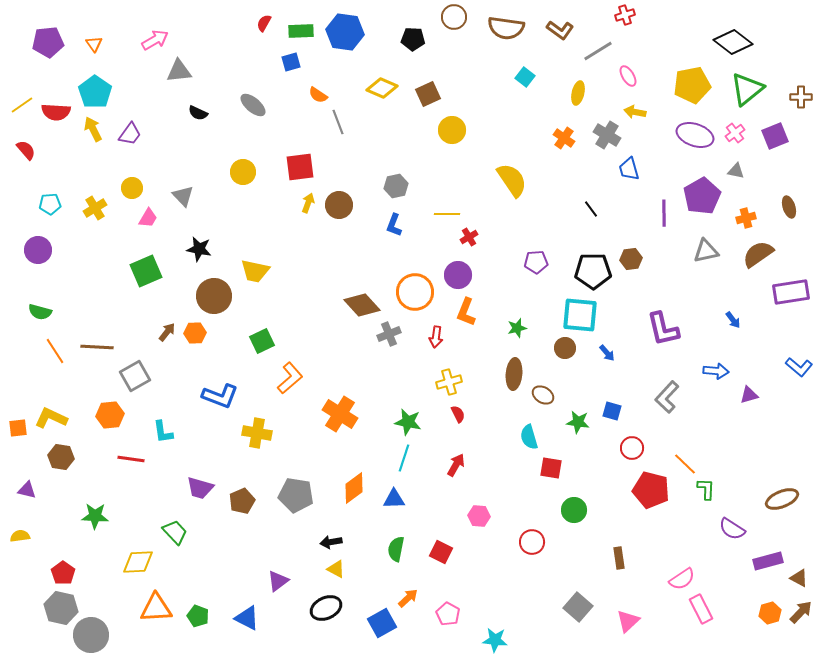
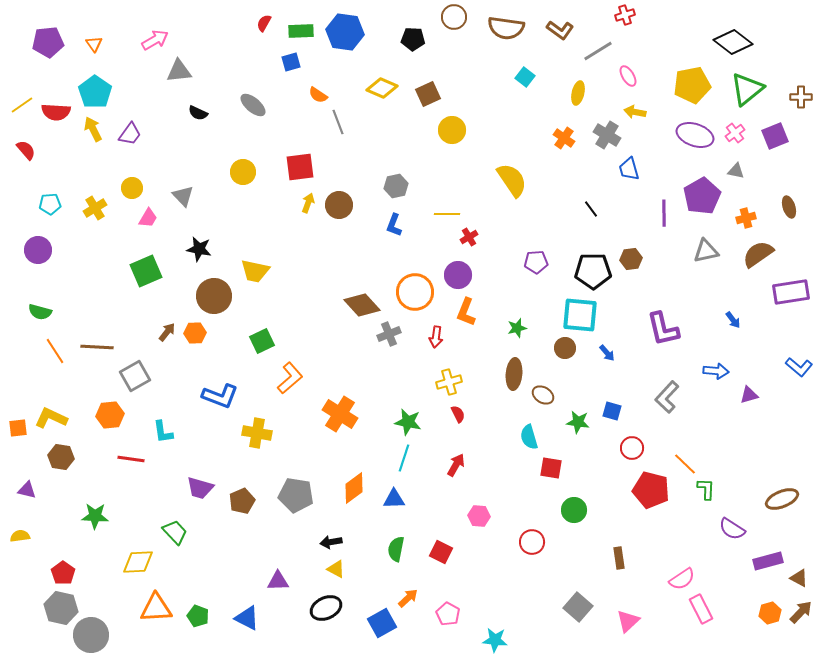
purple triangle at (278, 581): rotated 35 degrees clockwise
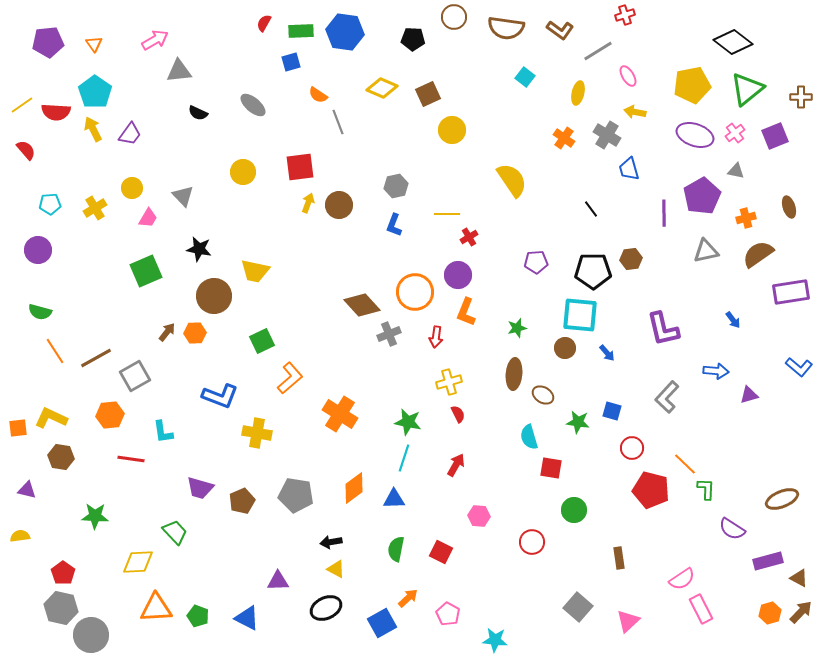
brown line at (97, 347): moved 1 px left, 11 px down; rotated 32 degrees counterclockwise
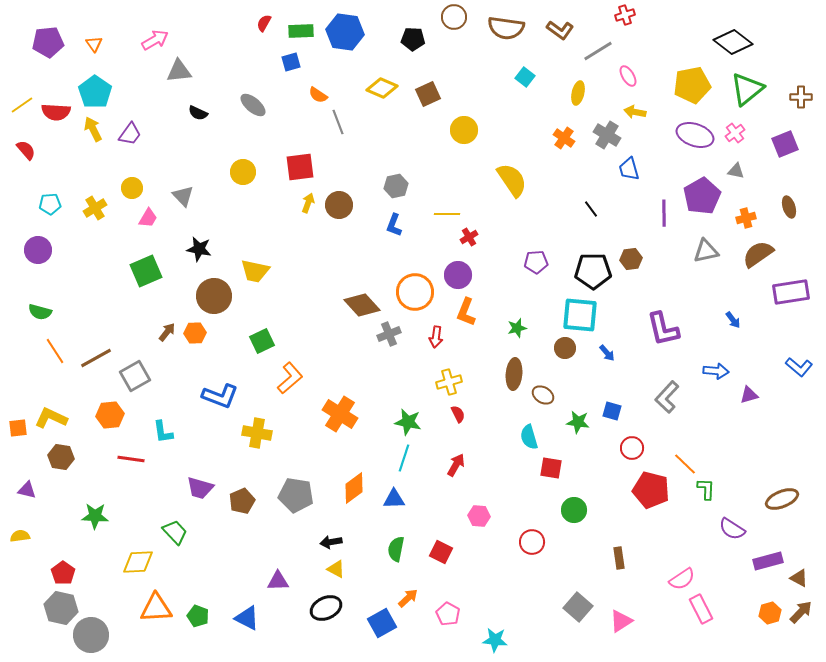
yellow circle at (452, 130): moved 12 px right
purple square at (775, 136): moved 10 px right, 8 px down
pink triangle at (628, 621): moved 7 px left; rotated 10 degrees clockwise
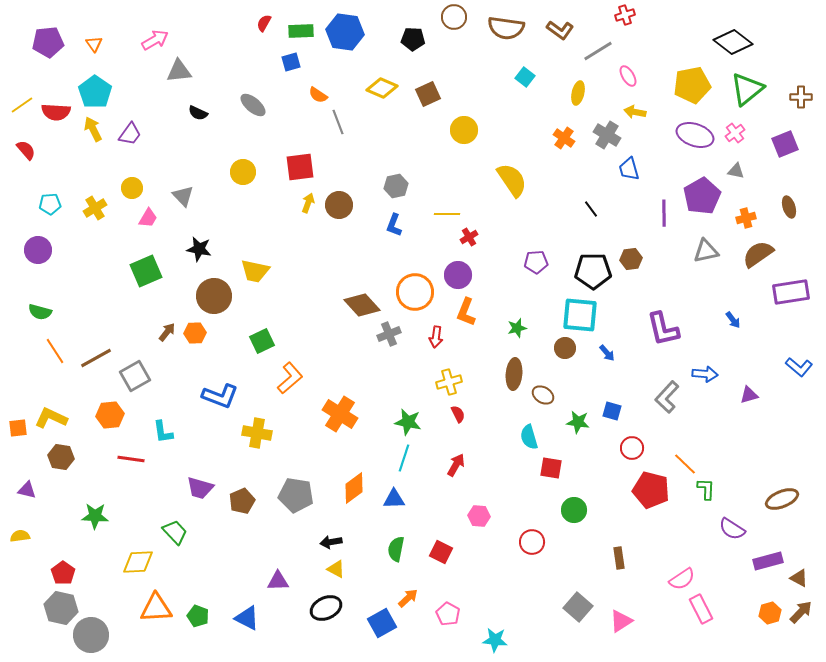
blue arrow at (716, 371): moved 11 px left, 3 px down
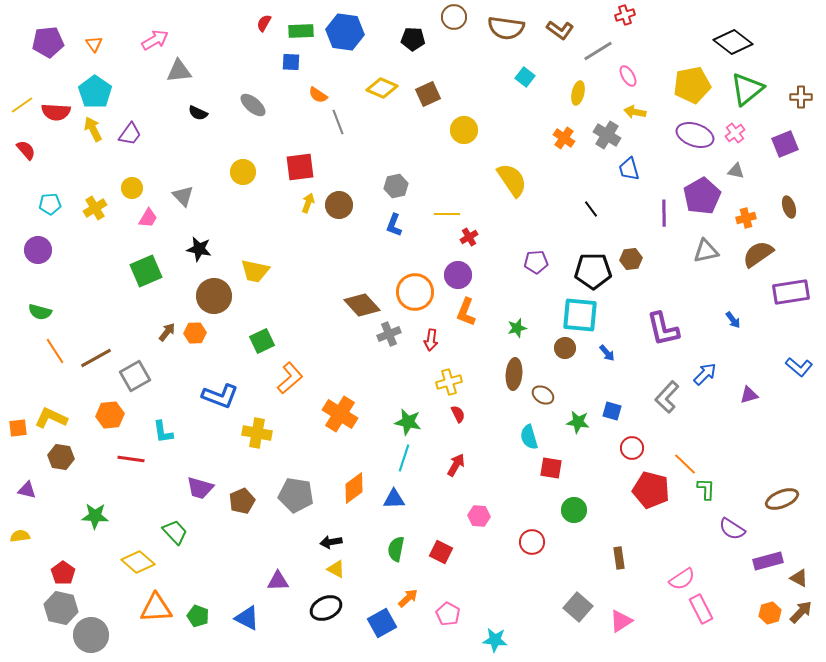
blue square at (291, 62): rotated 18 degrees clockwise
red arrow at (436, 337): moved 5 px left, 3 px down
blue arrow at (705, 374): rotated 50 degrees counterclockwise
yellow diamond at (138, 562): rotated 44 degrees clockwise
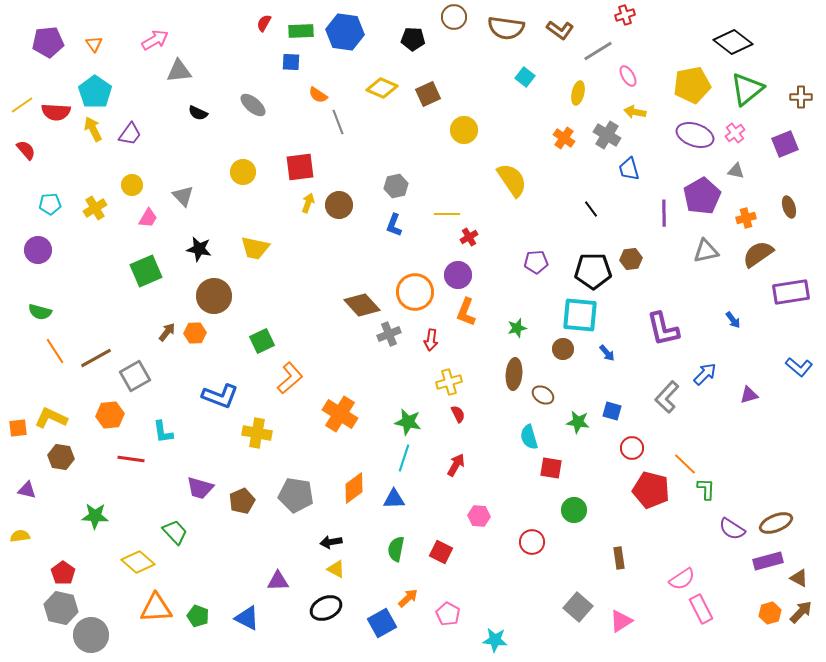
yellow circle at (132, 188): moved 3 px up
yellow trapezoid at (255, 271): moved 23 px up
brown circle at (565, 348): moved 2 px left, 1 px down
brown ellipse at (782, 499): moved 6 px left, 24 px down
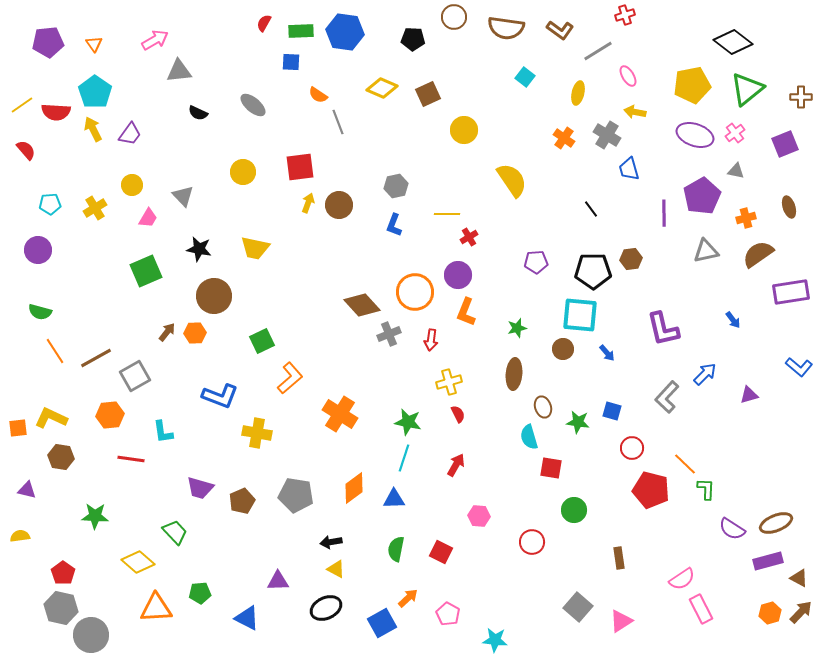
brown ellipse at (543, 395): moved 12 px down; rotated 40 degrees clockwise
green pentagon at (198, 616): moved 2 px right, 23 px up; rotated 25 degrees counterclockwise
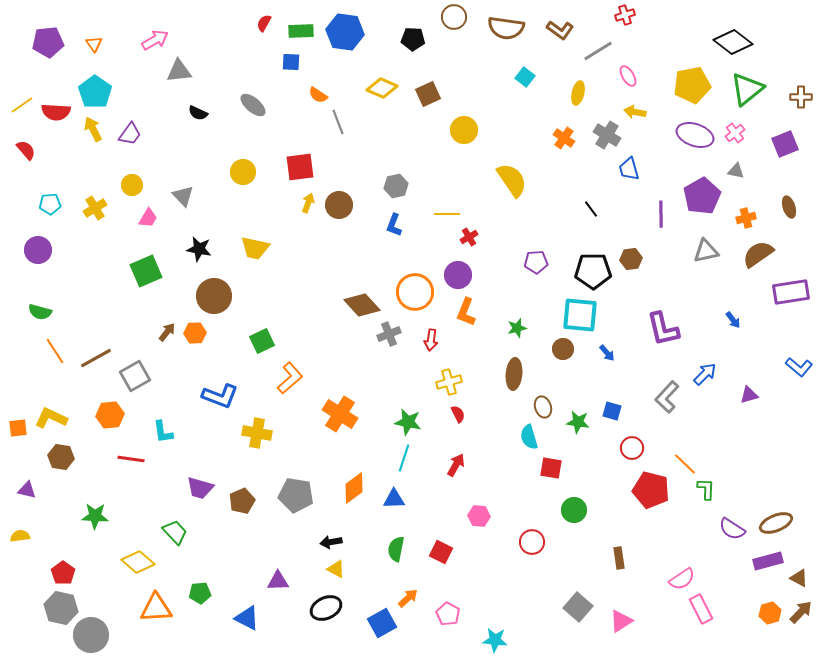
purple line at (664, 213): moved 3 px left, 1 px down
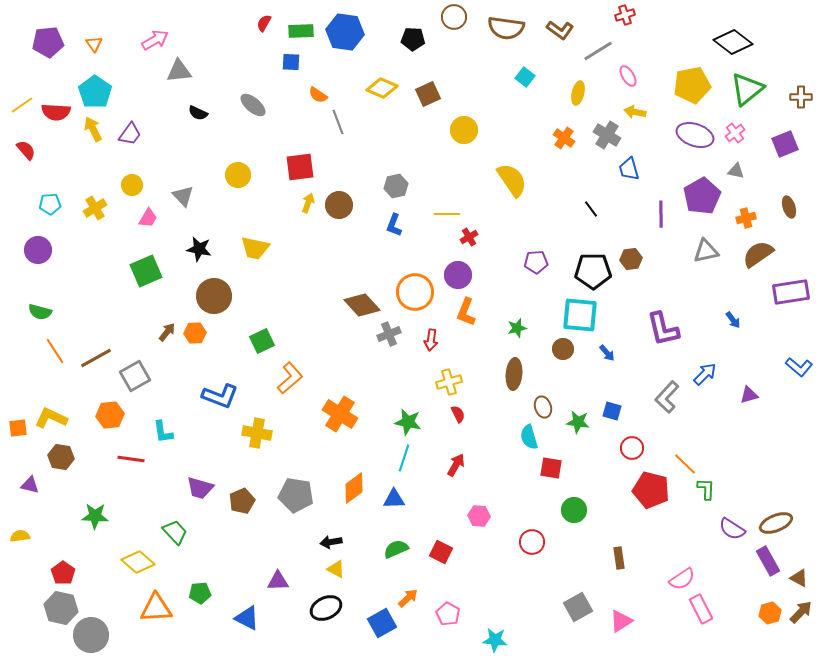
yellow circle at (243, 172): moved 5 px left, 3 px down
purple triangle at (27, 490): moved 3 px right, 5 px up
green semicircle at (396, 549): rotated 55 degrees clockwise
purple rectangle at (768, 561): rotated 76 degrees clockwise
gray square at (578, 607): rotated 20 degrees clockwise
